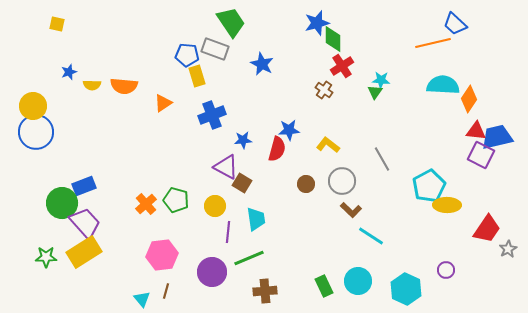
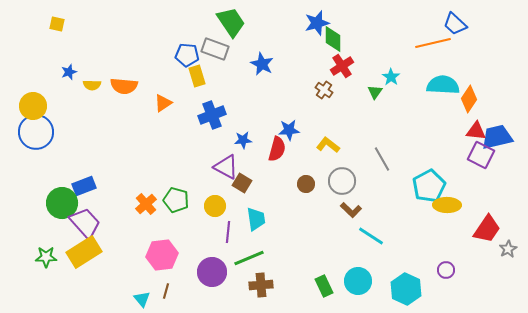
cyan star at (381, 80): moved 10 px right, 3 px up; rotated 30 degrees clockwise
brown cross at (265, 291): moved 4 px left, 6 px up
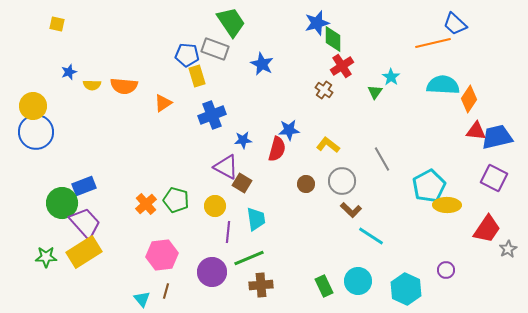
purple square at (481, 155): moved 13 px right, 23 px down
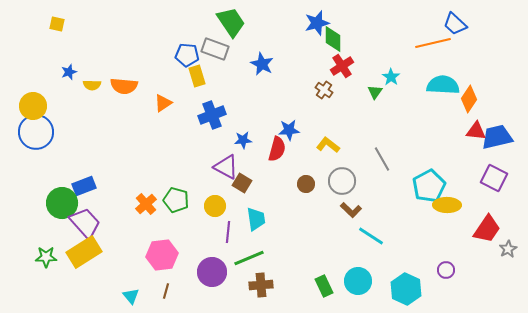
cyan triangle at (142, 299): moved 11 px left, 3 px up
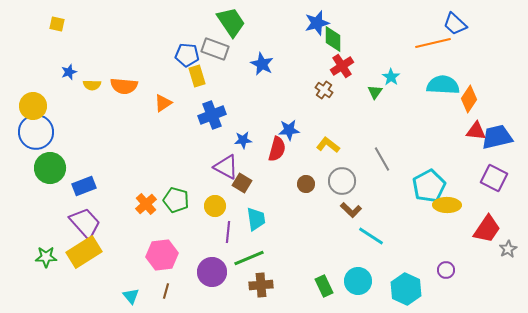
green circle at (62, 203): moved 12 px left, 35 px up
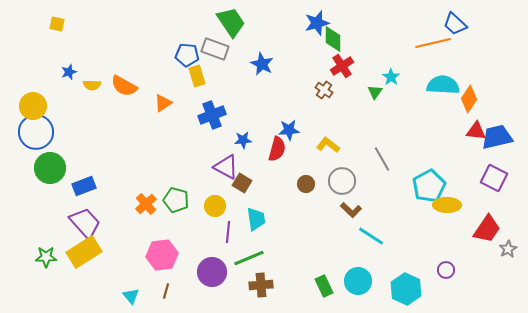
orange semicircle at (124, 86): rotated 24 degrees clockwise
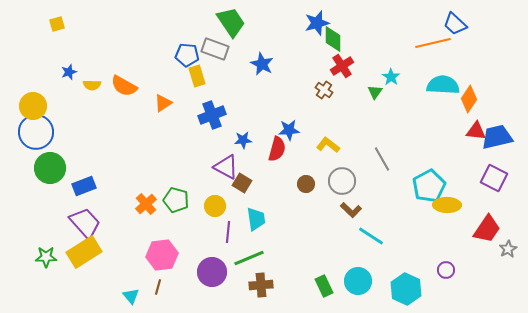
yellow square at (57, 24): rotated 28 degrees counterclockwise
brown line at (166, 291): moved 8 px left, 4 px up
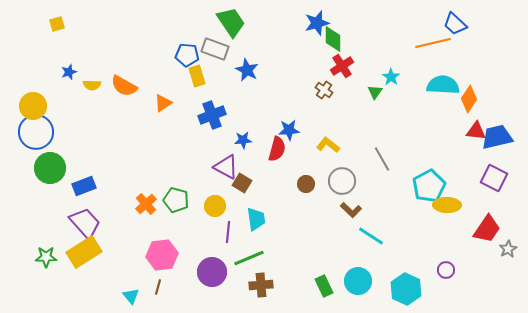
blue star at (262, 64): moved 15 px left, 6 px down
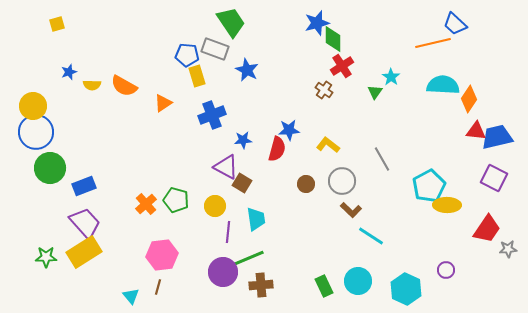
gray star at (508, 249): rotated 24 degrees clockwise
purple circle at (212, 272): moved 11 px right
